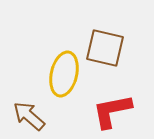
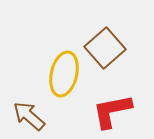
brown square: rotated 36 degrees clockwise
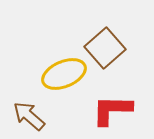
yellow ellipse: rotated 54 degrees clockwise
red L-shape: moved 1 px up; rotated 12 degrees clockwise
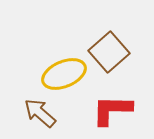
brown square: moved 4 px right, 4 px down
brown arrow: moved 11 px right, 3 px up
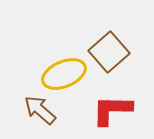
brown arrow: moved 3 px up
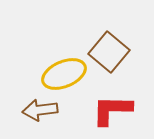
brown square: rotated 9 degrees counterclockwise
brown arrow: rotated 48 degrees counterclockwise
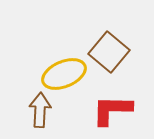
brown arrow: rotated 100 degrees clockwise
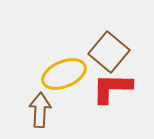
red L-shape: moved 22 px up
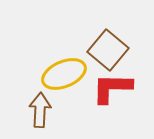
brown square: moved 1 px left, 2 px up
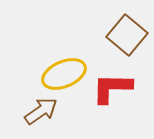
brown square: moved 19 px right, 15 px up
brown arrow: moved 1 px right, 1 px down; rotated 52 degrees clockwise
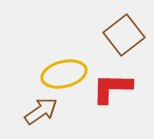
brown square: moved 3 px left; rotated 12 degrees clockwise
yellow ellipse: rotated 9 degrees clockwise
